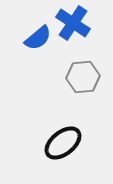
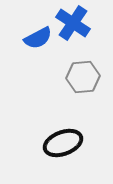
blue semicircle: rotated 12 degrees clockwise
black ellipse: rotated 18 degrees clockwise
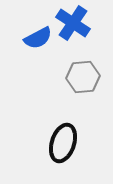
black ellipse: rotated 51 degrees counterclockwise
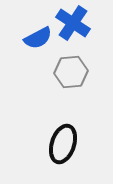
gray hexagon: moved 12 px left, 5 px up
black ellipse: moved 1 px down
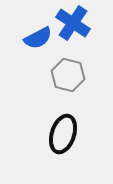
gray hexagon: moved 3 px left, 3 px down; rotated 20 degrees clockwise
black ellipse: moved 10 px up
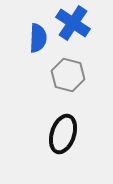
blue semicircle: rotated 60 degrees counterclockwise
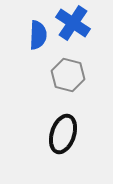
blue semicircle: moved 3 px up
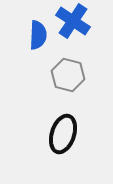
blue cross: moved 2 px up
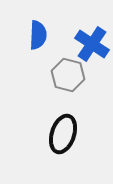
blue cross: moved 19 px right, 23 px down
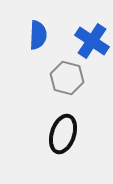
blue cross: moved 3 px up
gray hexagon: moved 1 px left, 3 px down
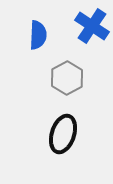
blue cross: moved 15 px up
gray hexagon: rotated 16 degrees clockwise
